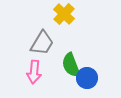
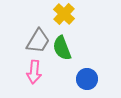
gray trapezoid: moved 4 px left, 2 px up
green semicircle: moved 9 px left, 17 px up
blue circle: moved 1 px down
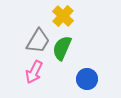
yellow cross: moved 1 px left, 2 px down
green semicircle: rotated 45 degrees clockwise
pink arrow: rotated 20 degrees clockwise
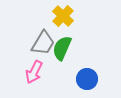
gray trapezoid: moved 5 px right, 2 px down
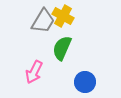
yellow cross: rotated 15 degrees counterclockwise
gray trapezoid: moved 22 px up
blue circle: moved 2 px left, 3 px down
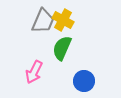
yellow cross: moved 4 px down
gray trapezoid: rotated 8 degrees counterclockwise
blue circle: moved 1 px left, 1 px up
